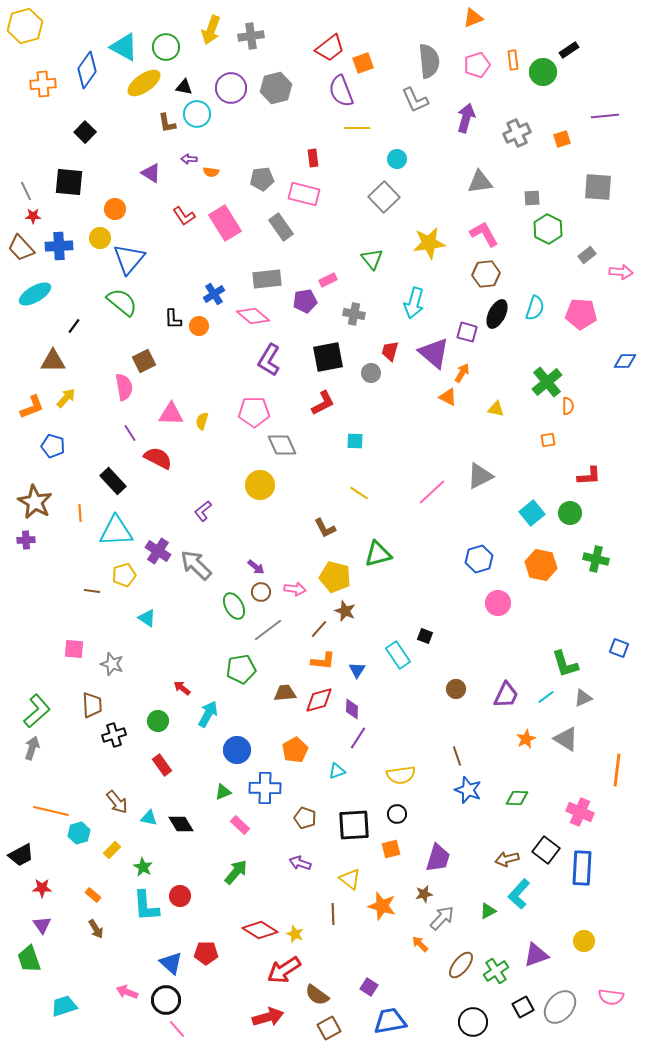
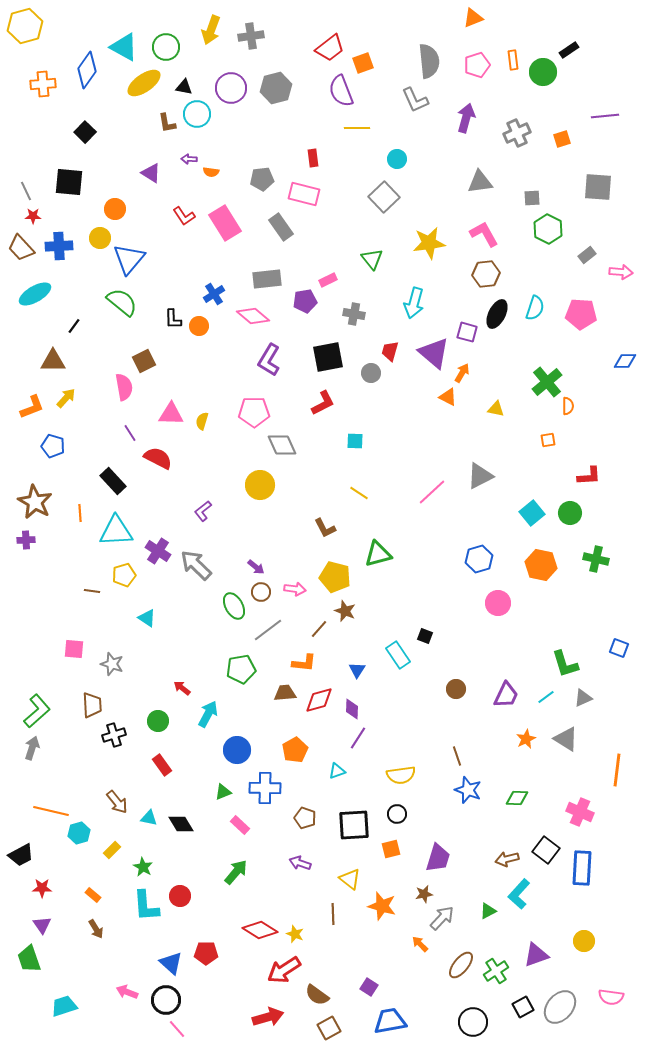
orange L-shape at (323, 661): moved 19 px left, 2 px down
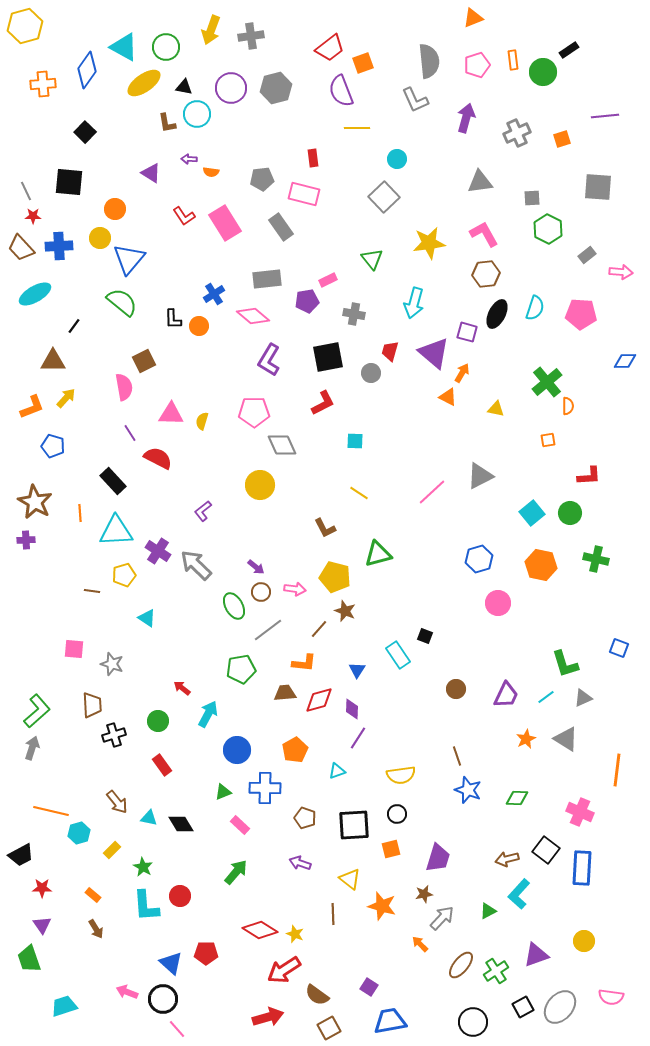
purple pentagon at (305, 301): moved 2 px right
black circle at (166, 1000): moved 3 px left, 1 px up
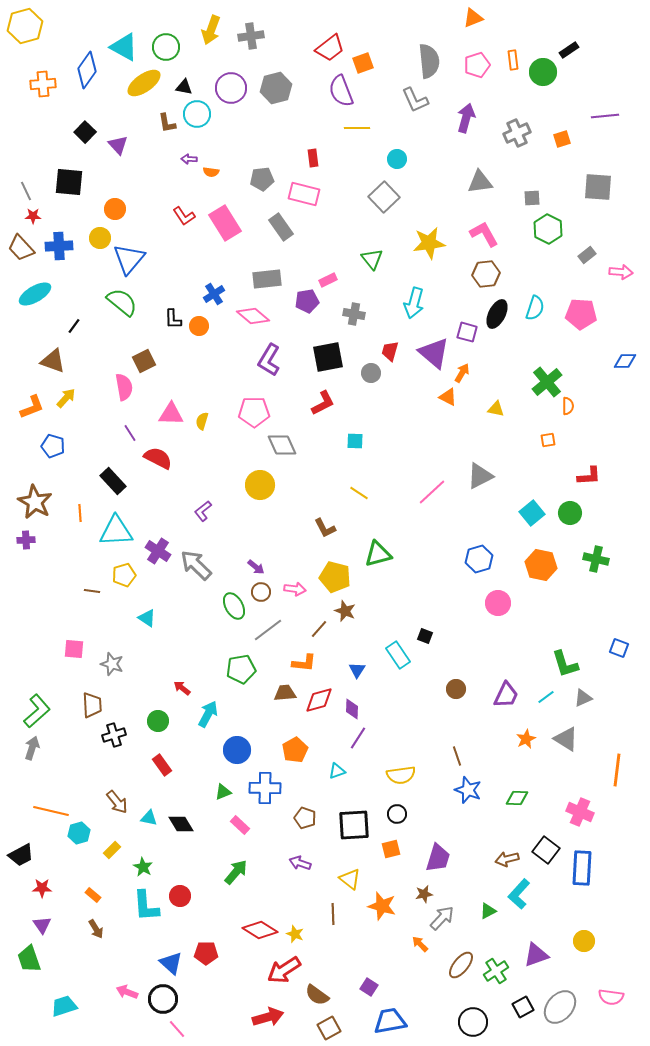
purple triangle at (151, 173): moved 33 px left, 28 px up; rotated 15 degrees clockwise
brown triangle at (53, 361): rotated 20 degrees clockwise
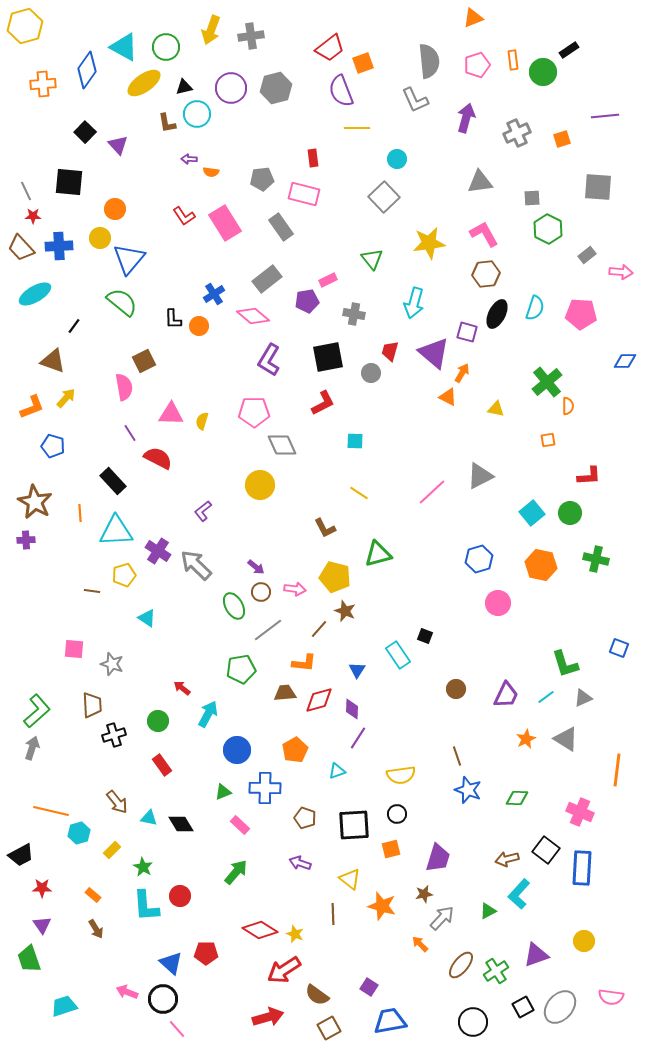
black triangle at (184, 87): rotated 24 degrees counterclockwise
gray rectangle at (267, 279): rotated 32 degrees counterclockwise
